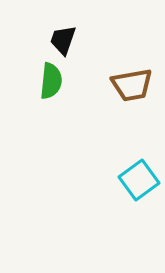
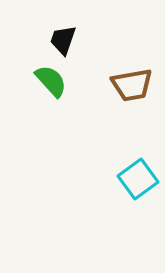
green semicircle: rotated 48 degrees counterclockwise
cyan square: moved 1 px left, 1 px up
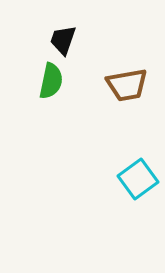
green semicircle: rotated 54 degrees clockwise
brown trapezoid: moved 5 px left
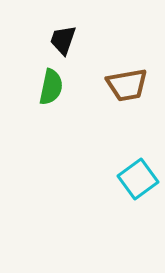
green semicircle: moved 6 px down
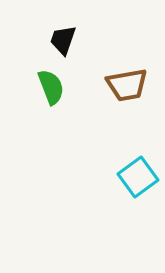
green semicircle: rotated 33 degrees counterclockwise
cyan square: moved 2 px up
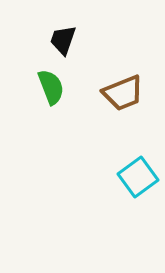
brown trapezoid: moved 4 px left, 8 px down; rotated 12 degrees counterclockwise
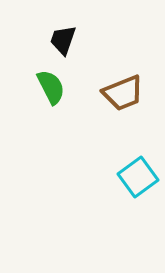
green semicircle: rotated 6 degrees counterclockwise
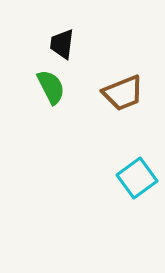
black trapezoid: moved 1 px left, 4 px down; rotated 12 degrees counterclockwise
cyan square: moved 1 px left, 1 px down
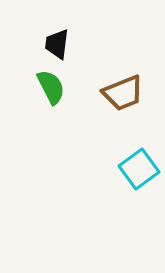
black trapezoid: moved 5 px left
cyan square: moved 2 px right, 9 px up
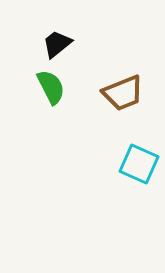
black trapezoid: rotated 44 degrees clockwise
cyan square: moved 5 px up; rotated 30 degrees counterclockwise
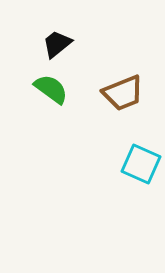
green semicircle: moved 2 px down; rotated 27 degrees counterclockwise
cyan square: moved 2 px right
